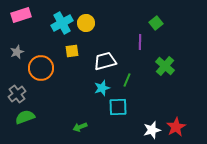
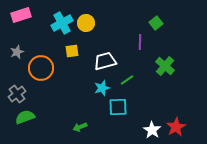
green line: rotated 32 degrees clockwise
white star: rotated 24 degrees counterclockwise
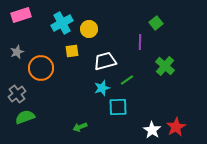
yellow circle: moved 3 px right, 6 px down
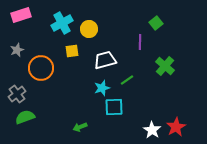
gray star: moved 2 px up
white trapezoid: moved 1 px up
cyan square: moved 4 px left
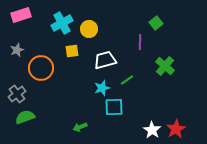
red star: moved 2 px down
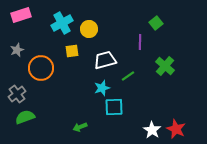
green line: moved 1 px right, 4 px up
red star: rotated 18 degrees counterclockwise
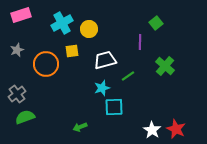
orange circle: moved 5 px right, 4 px up
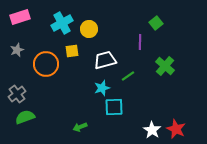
pink rectangle: moved 1 px left, 2 px down
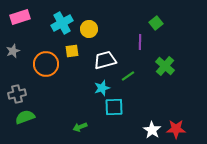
gray star: moved 4 px left, 1 px down
gray cross: rotated 24 degrees clockwise
red star: rotated 24 degrees counterclockwise
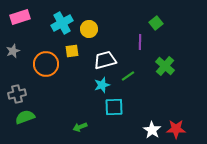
cyan star: moved 3 px up
